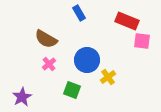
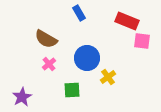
blue circle: moved 2 px up
green square: rotated 24 degrees counterclockwise
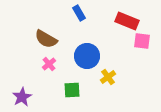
blue circle: moved 2 px up
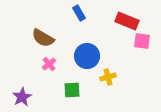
brown semicircle: moved 3 px left, 1 px up
yellow cross: rotated 21 degrees clockwise
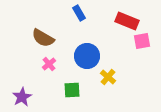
pink square: rotated 18 degrees counterclockwise
yellow cross: rotated 35 degrees counterclockwise
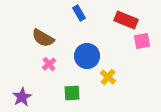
red rectangle: moved 1 px left, 1 px up
green square: moved 3 px down
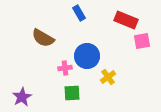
pink cross: moved 16 px right, 4 px down; rotated 32 degrees clockwise
yellow cross: rotated 14 degrees clockwise
